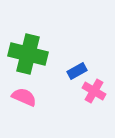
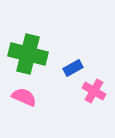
blue rectangle: moved 4 px left, 3 px up
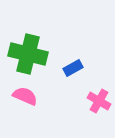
pink cross: moved 5 px right, 10 px down
pink semicircle: moved 1 px right, 1 px up
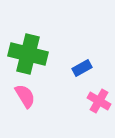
blue rectangle: moved 9 px right
pink semicircle: rotated 35 degrees clockwise
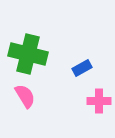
pink cross: rotated 30 degrees counterclockwise
